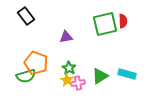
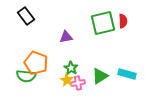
green square: moved 2 px left, 1 px up
green star: moved 2 px right
green semicircle: rotated 24 degrees clockwise
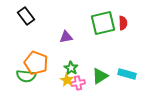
red semicircle: moved 2 px down
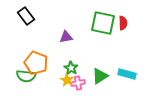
green square: rotated 25 degrees clockwise
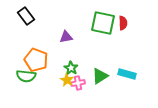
orange pentagon: moved 3 px up
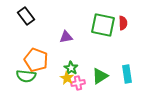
green square: moved 2 px down
cyan rectangle: rotated 66 degrees clockwise
yellow star: moved 2 px up
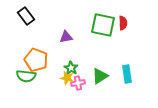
yellow star: rotated 16 degrees counterclockwise
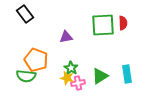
black rectangle: moved 1 px left, 2 px up
green square: rotated 15 degrees counterclockwise
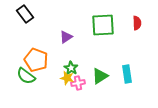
red semicircle: moved 14 px right
purple triangle: rotated 24 degrees counterclockwise
green semicircle: rotated 30 degrees clockwise
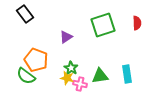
green square: rotated 15 degrees counterclockwise
green triangle: rotated 24 degrees clockwise
pink cross: moved 2 px right, 1 px down; rotated 24 degrees clockwise
